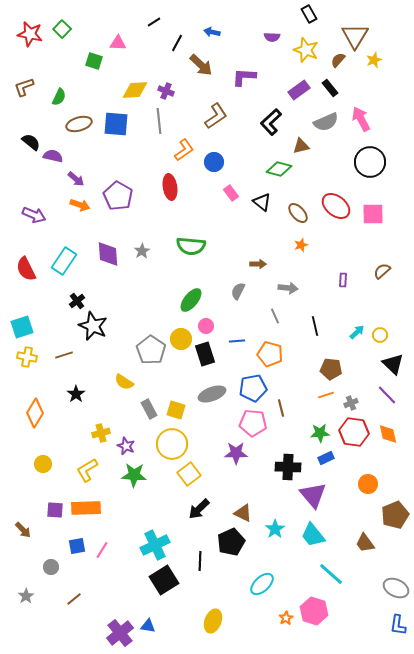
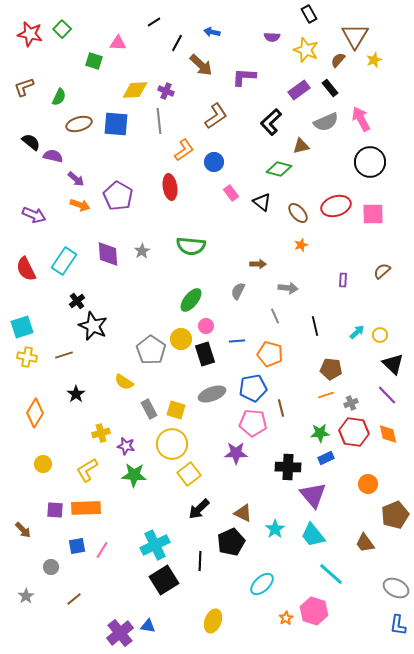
red ellipse at (336, 206): rotated 56 degrees counterclockwise
purple star at (126, 446): rotated 12 degrees counterclockwise
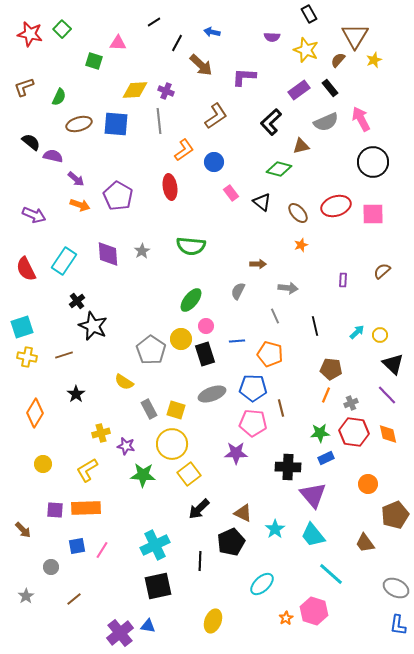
black circle at (370, 162): moved 3 px right
blue pentagon at (253, 388): rotated 12 degrees clockwise
orange line at (326, 395): rotated 49 degrees counterclockwise
green star at (134, 475): moved 9 px right
black square at (164, 580): moved 6 px left, 6 px down; rotated 20 degrees clockwise
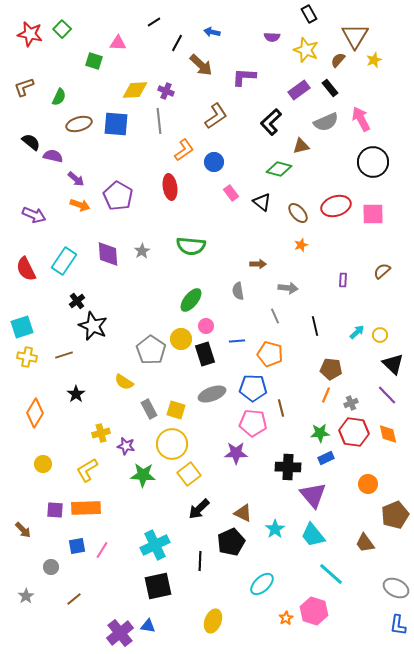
gray semicircle at (238, 291): rotated 36 degrees counterclockwise
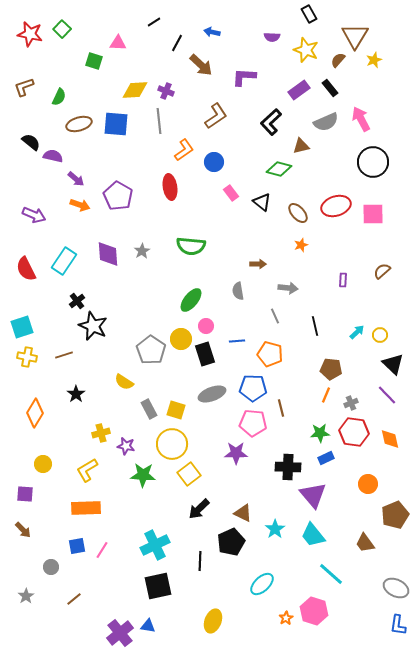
orange diamond at (388, 434): moved 2 px right, 5 px down
purple square at (55, 510): moved 30 px left, 16 px up
